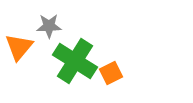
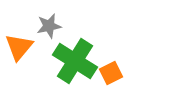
gray star: rotated 10 degrees counterclockwise
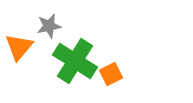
orange square: moved 1 px down
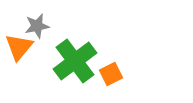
gray star: moved 12 px left
green cross: rotated 21 degrees clockwise
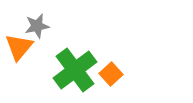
green cross: moved 9 px down
orange square: rotated 15 degrees counterclockwise
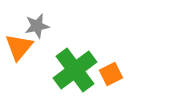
orange square: rotated 15 degrees clockwise
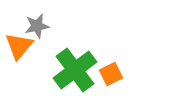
orange triangle: moved 1 px up
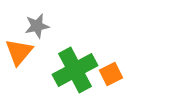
orange triangle: moved 6 px down
green cross: rotated 9 degrees clockwise
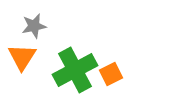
gray star: moved 3 px left
orange triangle: moved 3 px right, 5 px down; rotated 8 degrees counterclockwise
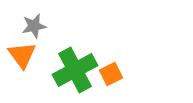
orange triangle: moved 2 px up; rotated 8 degrees counterclockwise
